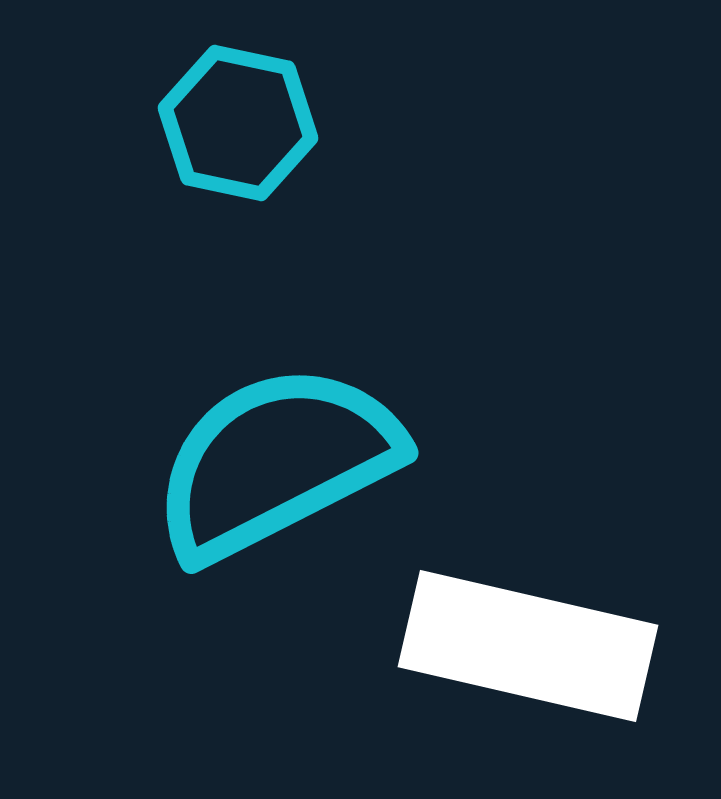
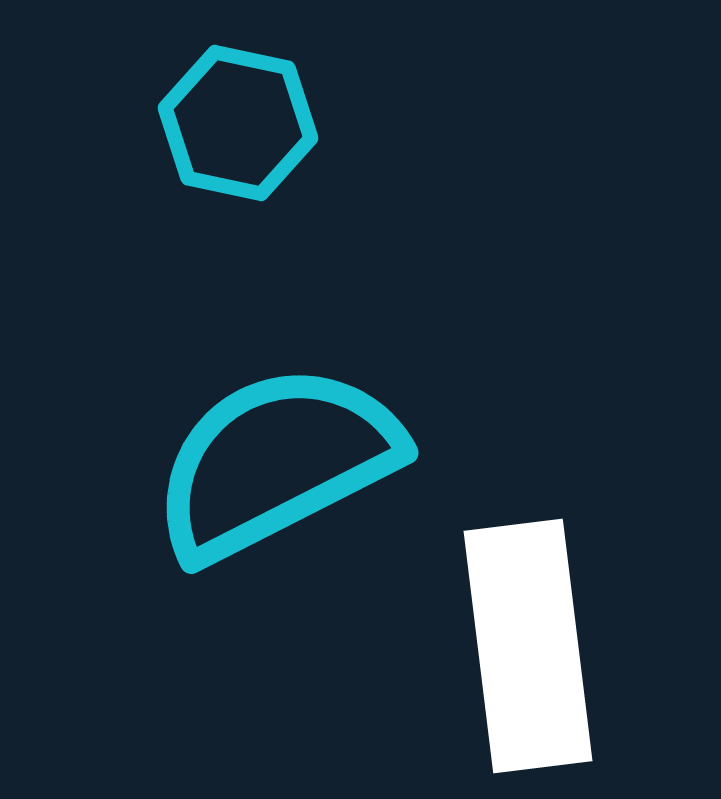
white rectangle: rotated 70 degrees clockwise
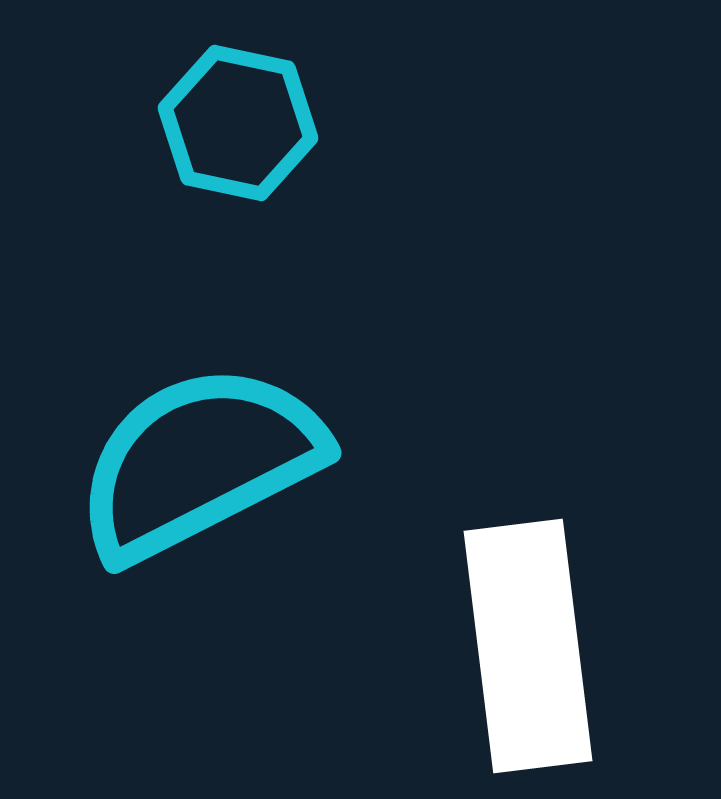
cyan semicircle: moved 77 px left
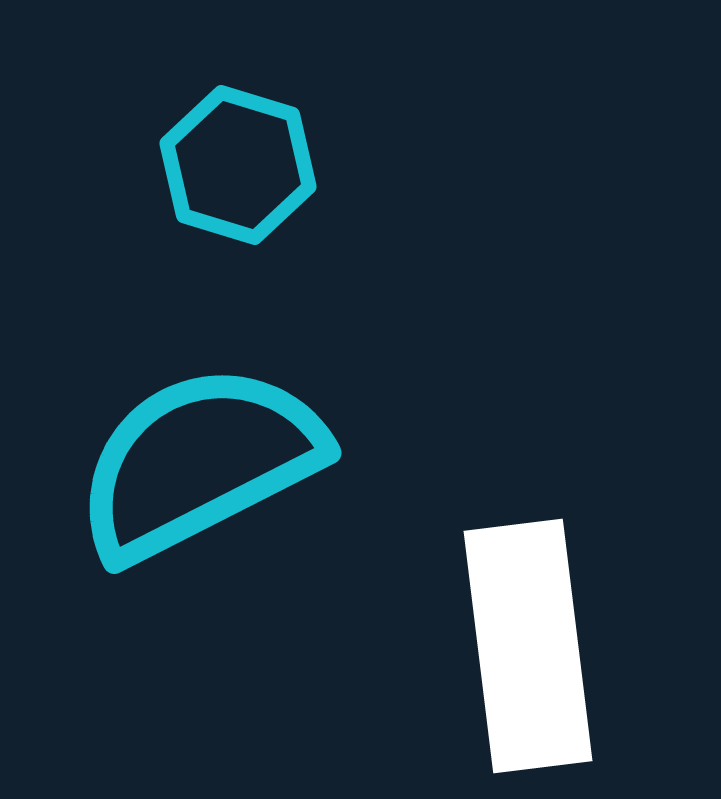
cyan hexagon: moved 42 px down; rotated 5 degrees clockwise
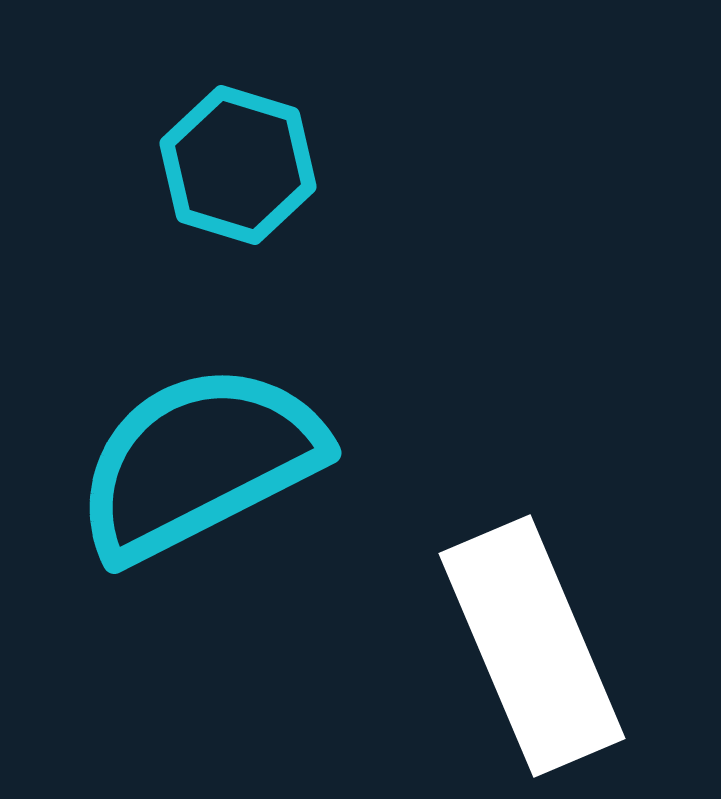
white rectangle: moved 4 px right; rotated 16 degrees counterclockwise
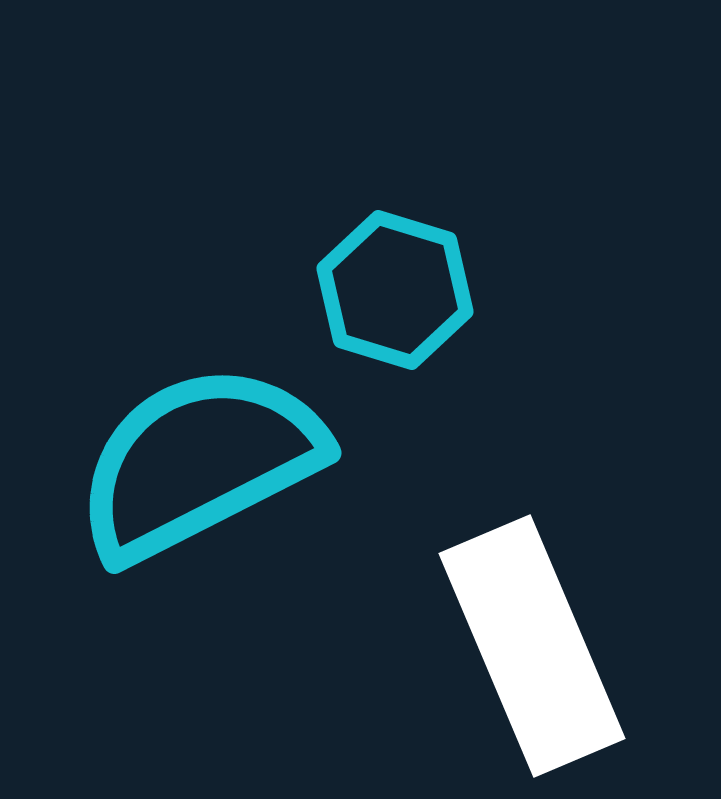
cyan hexagon: moved 157 px right, 125 px down
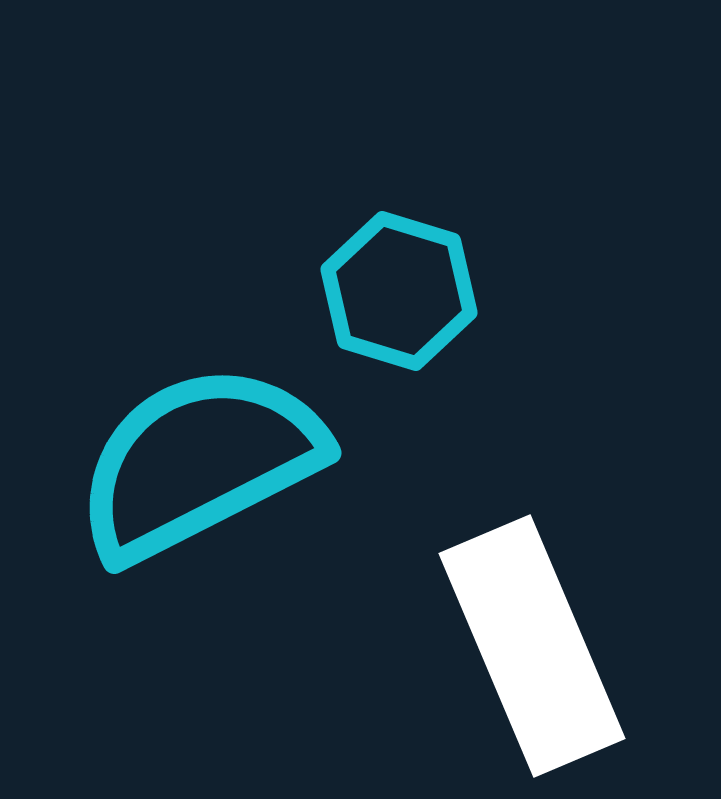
cyan hexagon: moved 4 px right, 1 px down
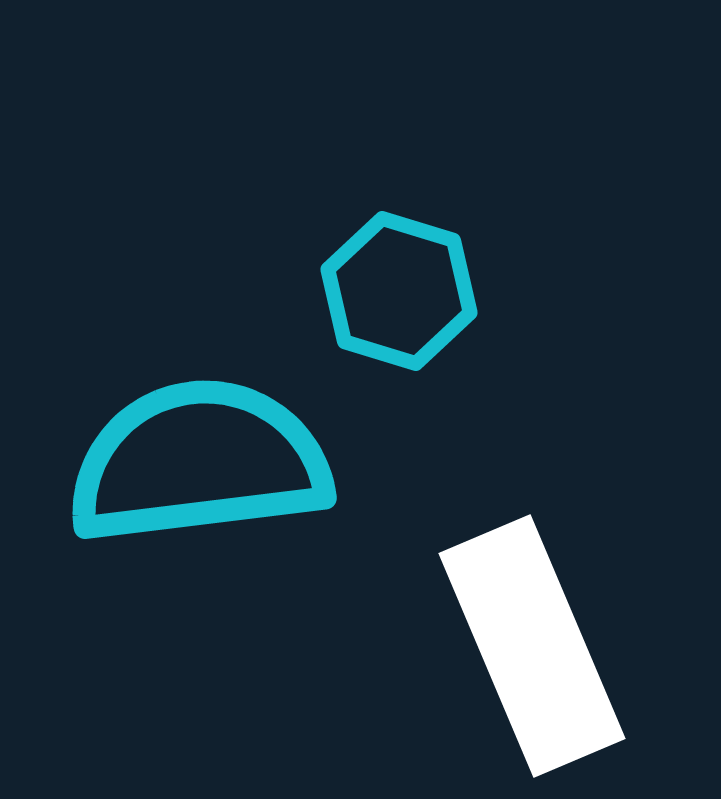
cyan semicircle: rotated 20 degrees clockwise
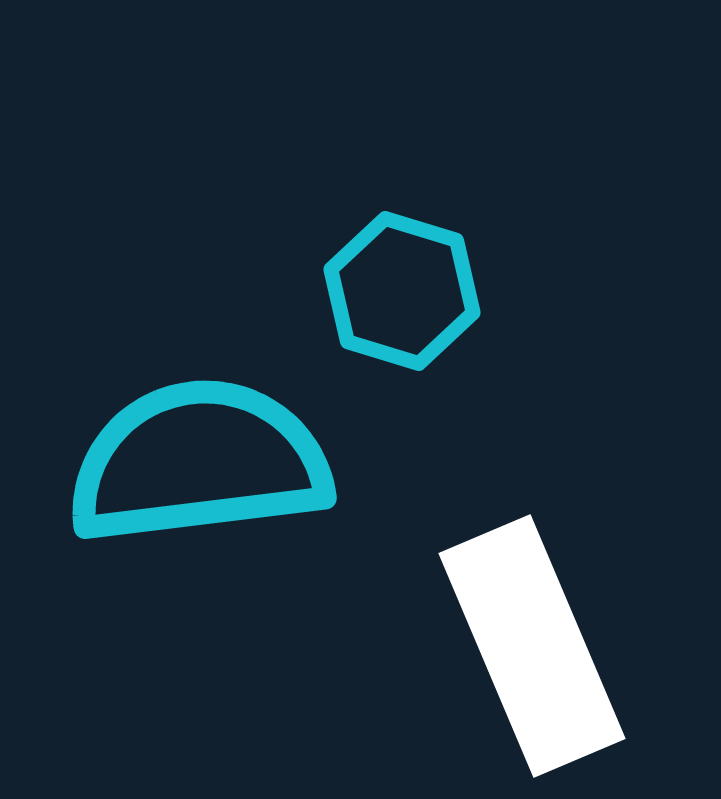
cyan hexagon: moved 3 px right
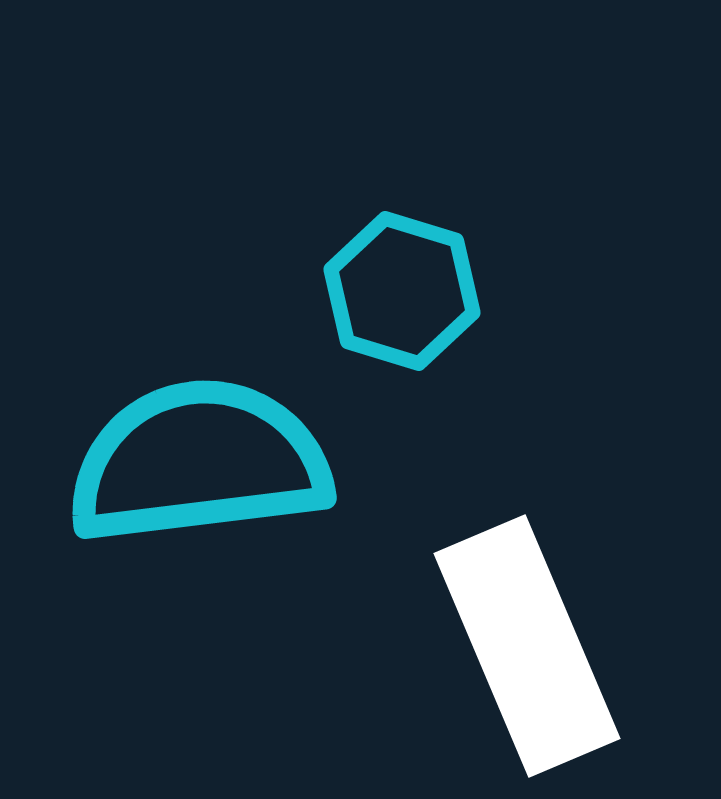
white rectangle: moved 5 px left
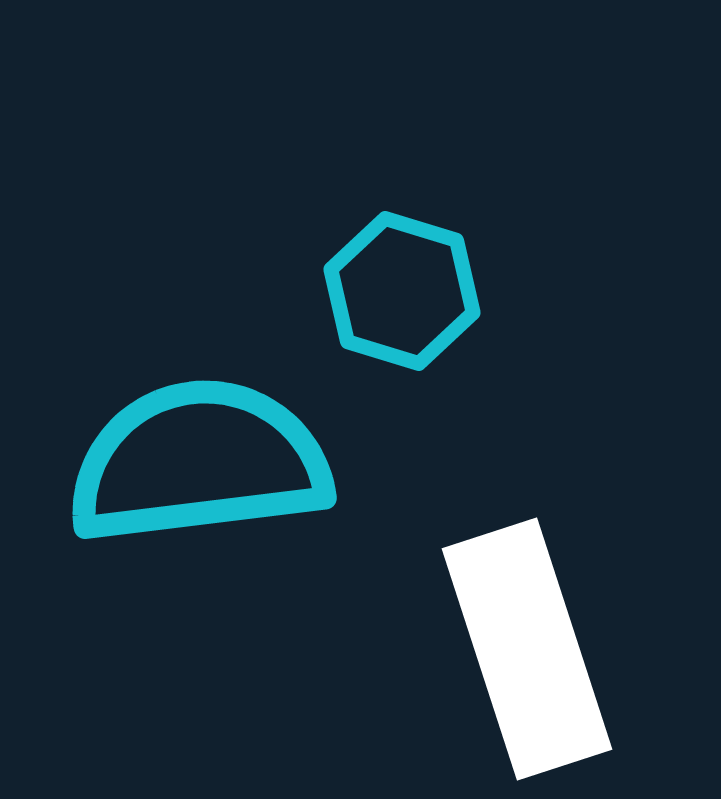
white rectangle: moved 3 px down; rotated 5 degrees clockwise
